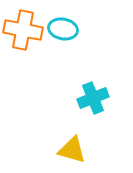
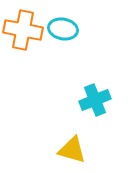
cyan cross: moved 2 px right, 2 px down
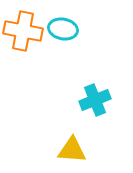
orange cross: moved 1 px down
yellow triangle: rotated 12 degrees counterclockwise
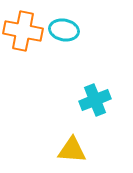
cyan ellipse: moved 1 px right, 1 px down
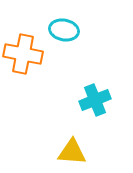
orange cross: moved 23 px down
yellow triangle: moved 2 px down
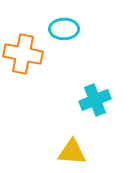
cyan ellipse: moved 1 px up; rotated 12 degrees counterclockwise
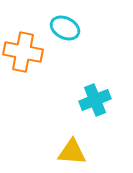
cyan ellipse: moved 1 px right, 1 px up; rotated 28 degrees clockwise
orange cross: moved 2 px up
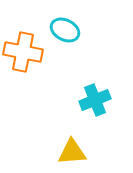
cyan ellipse: moved 2 px down
yellow triangle: rotated 8 degrees counterclockwise
